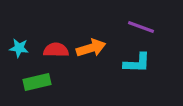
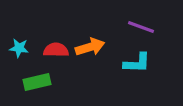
orange arrow: moved 1 px left, 1 px up
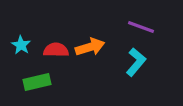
cyan star: moved 2 px right, 3 px up; rotated 24 degrees clockwise
cyan L-shape: moved 1 px left, 1 px up; rotated 52 degrees counterclockwise
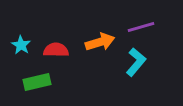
purple line: rotated 36 degrees counterclockwise
orange arrow: moved 10 px right, 5 px up
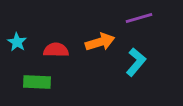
purple line: moved 2 px left, 9 px up
cyan star: moved 4 px left, 3 px up
green rectangle: rotated 16 degrees clockwise
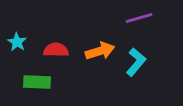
orange arrow: moved 9 px down
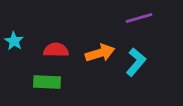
cyan star: moved 3 px left, 1 px up
orange arrow: moved 2 px down
green rectangle: moved 10 px right
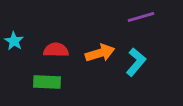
purple line: moved 2 px right, 1 px up
